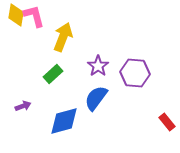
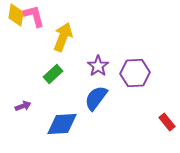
purple hexagon: rotated 8 degrees counterclockwise
blue diamond: moved 2 px left, 3 px down; rotated 12 degrees clockwise
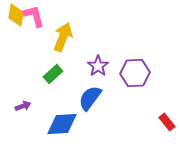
blue semicircle: moved 6 px left
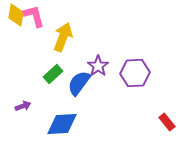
blue semicircle: moved 11 px left, 15 px up
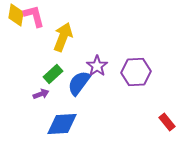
purple star: moved 1 px left
purple hexagon: moved 1 px right, 1 px up
purple arrow: moved 18 px right, 12 px up
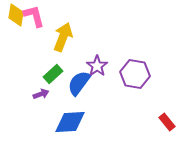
purple hexagon: moved 1 px left, 2 px down; rotated 12 degrees clockwise
blue diamond: moved 8 px right, 2 px up
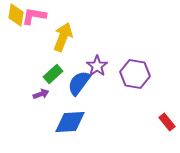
pink L-shape: rotated 65 degrees counterclockwise
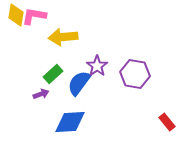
yellow arrow: rotated 116 degrees counterclockwise
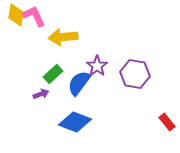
pink L-shape: rotated 55 degrees clockwise
blue diamond: moved 5 px right; rotated 24 degrees clockwise
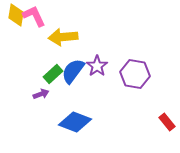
blue semicircle: moved 6 px left, 12 px up
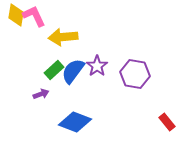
green rectangle: moved 1 px right, 4 px up
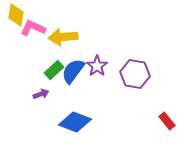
pink L-shape: moved 1 px left, 12 px down; rotated 40 degrees counterclockwise
red rectangle: moved 1 px up
